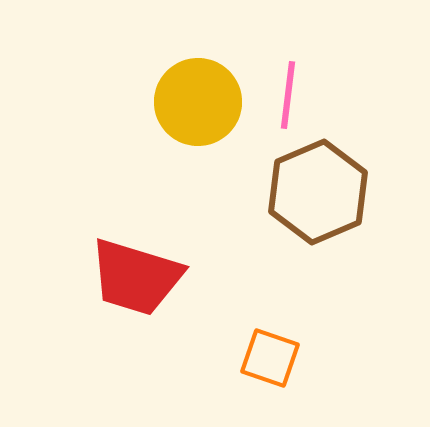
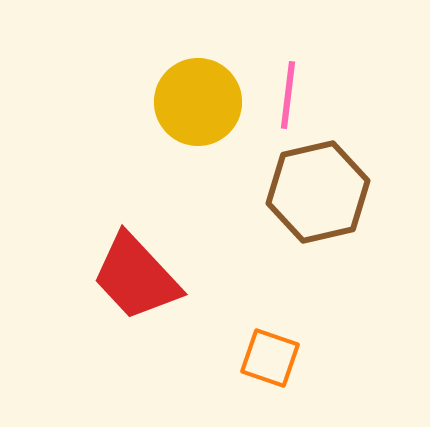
brown hexagon: rotated 10 degrees clockwise
red trapezoid: rotated 30 degrees clockwise
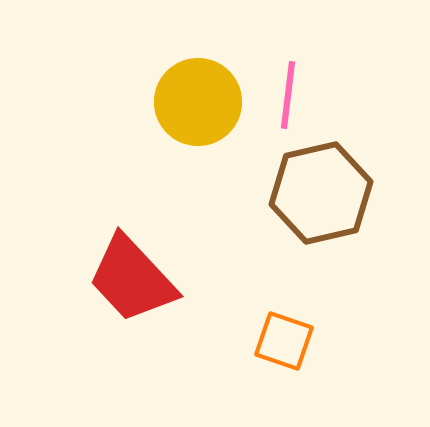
brown hexagon: moved 3 px right, 1 px down
red trapezoid: moved 4 px left, 2 px down
orange square: moved 14 px right, 17 px up
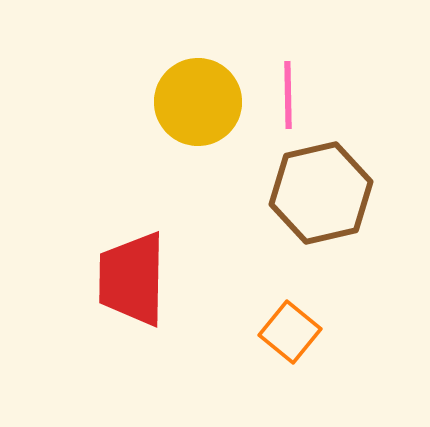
pink line: rotated 8 degrees counterclockwise
red trapezoid: rotated 44 degrees clockwise
orange square: moved 6 px right, 9 px up; rotated 20 degrees clockwise
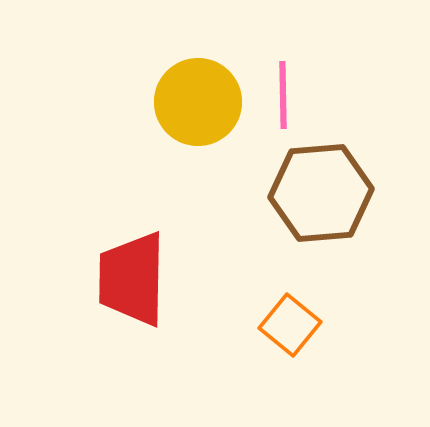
pink line: moved 5 px left
brown hexagon: rotated 8 degrees clockwise
orange square: moved 7 px up
